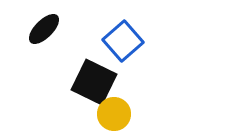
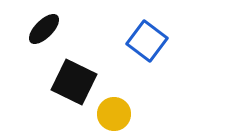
blue square: moved 24 px right; rotated 12 degrees counterclockwise
black square: moved 20 px left
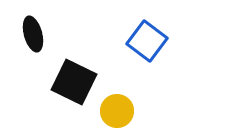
black ellipse: moved 11 px left, 5 px down; rotated 60 degrees counterclockwise
yellow circle: moved 3 px right, 3 px up
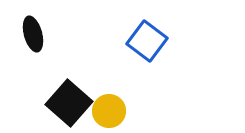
black square: moved 5 px left, 21 px down; rotated 15 degrees clockwise
yellow circle: moved 8 px left
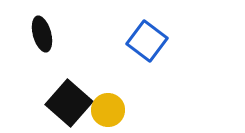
black ellipse: moved 9 px right
yellow circle: moved 1 px left, 1 px up
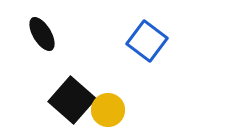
black ellipse: rotated 16 degrees counterclockwise
black square: moved 3 px right, 3 px up
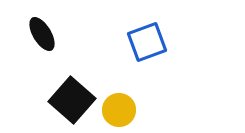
blue square: moved 1 px down; rotated 33 degrees clockwise
yellow circle: moved 11 px right
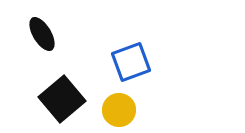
blue square: moved 16 px left, 20 px down
black square: moved 10 px left, 1 px up; rotated 9 degrees clockwise
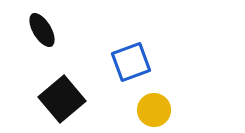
black ellipse: moved 4 px up
yellow circle: moved 35 px right
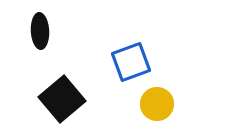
black ellipse: moved 2 px left, 1 px down; rotated 28 degrees clockwise
yellow circle: moved 3 px right, 6 px up
